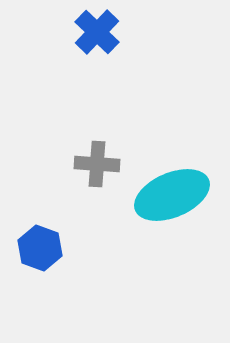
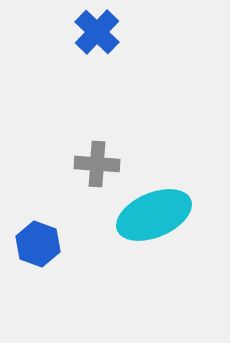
cyan ellipse: moved 18 px left, 20 px down
blue hexagon: moved 2 px left, 4 px up
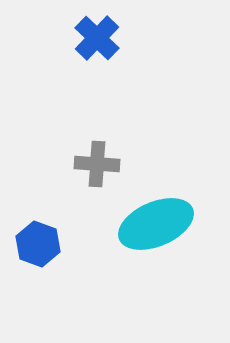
blue cross: moved 6 px down
cyan ellipse: moved 2 px right, 9 px down
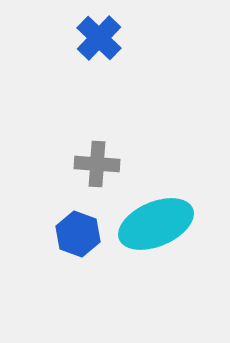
blue cross: moved 2 px right
blue hexagon: moved 40 px right, 10 px up
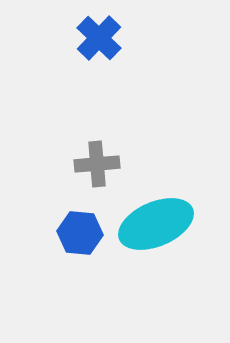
gray cross: rotated 9 degrees counterclockwise
blue hexagon: moved 2 px right, 1 px up; rotated 15 degrees counterclockwise
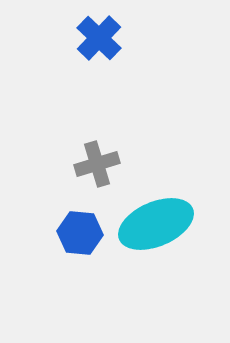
gray cross: rotated 12 degrees counterclockwise
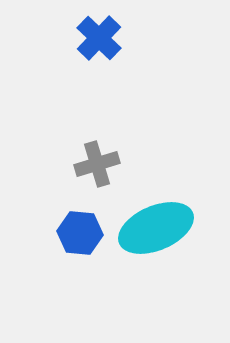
cyan ellipse: moved 4 px down
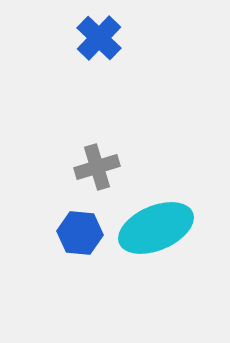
gray cross: moved 3 px down
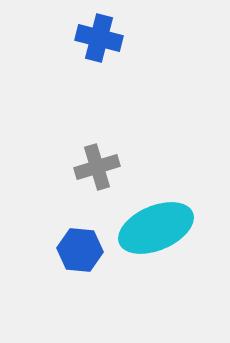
blue cross: rotated 30 degrees counterclockwise
blue hexagon: moved 17 px down
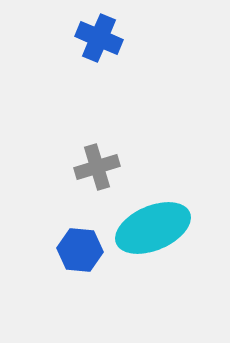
blue cross: rotated 9 degrees clockwise
cyan ellipse: moved 3 px left
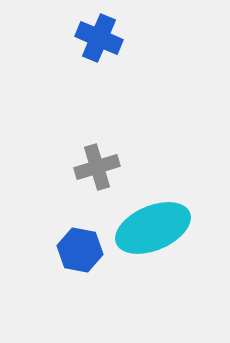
blue hexagon: rotated 6 degrees clockwise
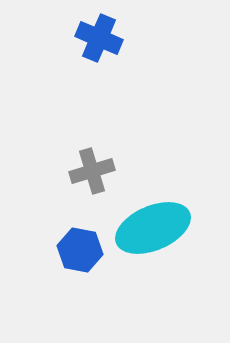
gray cross: moved 5 px left, 4 px down
